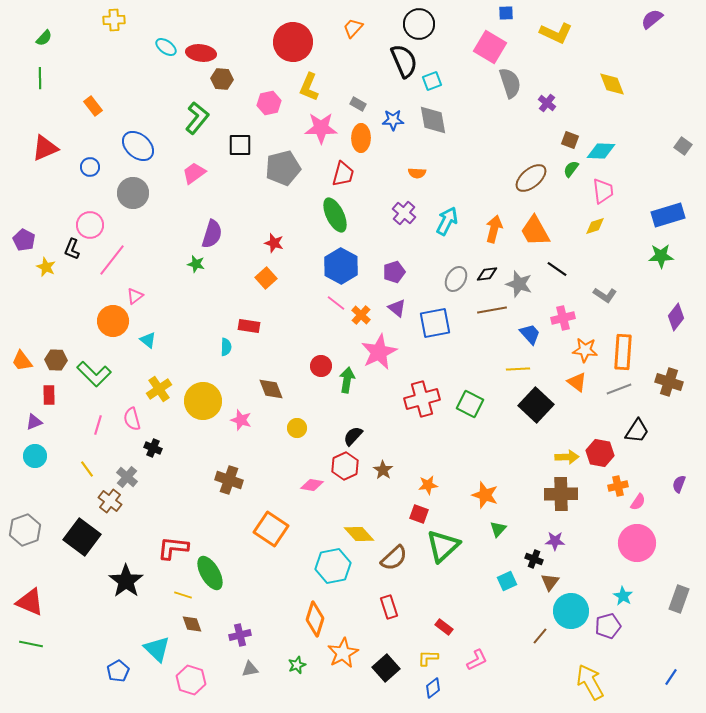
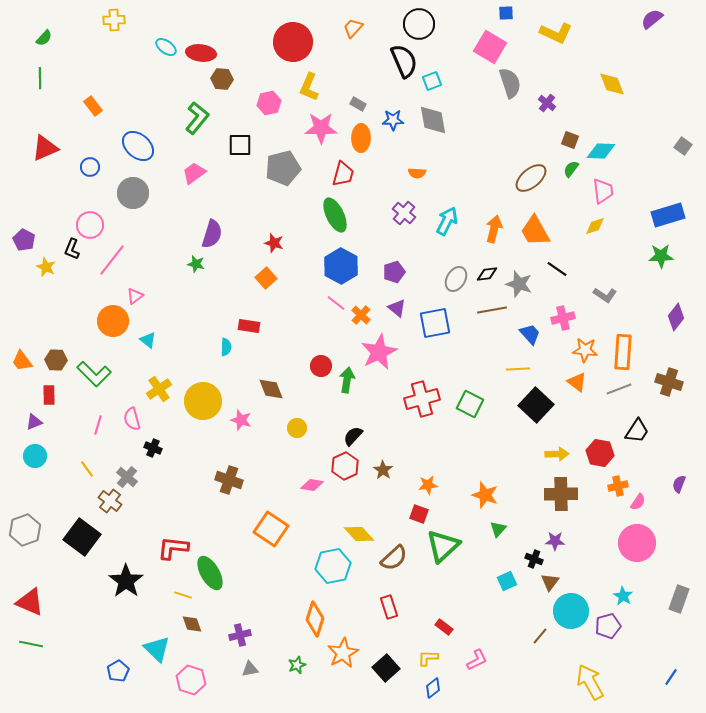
yellow arrow at (567, 457): moved 10 px left, 3 px up
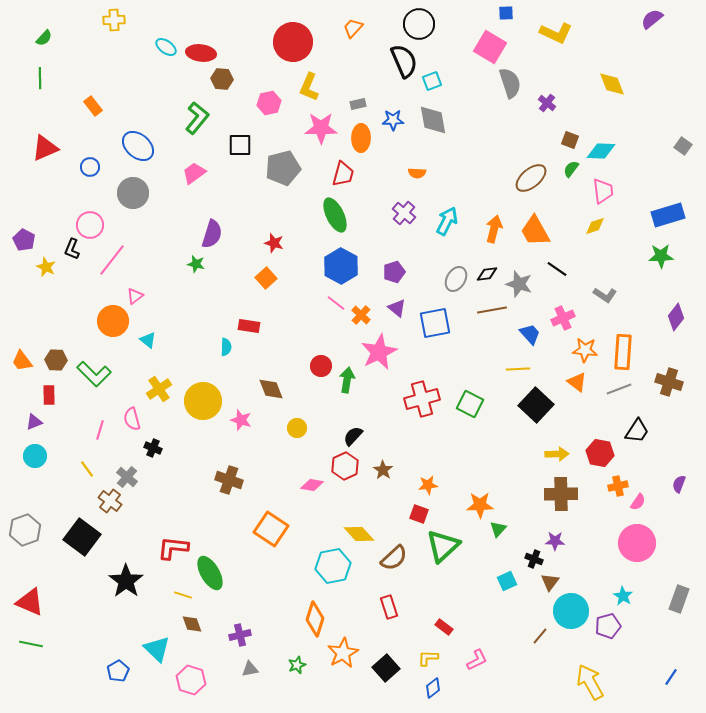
gray rectangle at (358, 104): rotated 42 degrees counterclockwise
pink cross at (563, 318): rotated 10 degrees counterclockwise
pink line at (98, 425): moved 2 px right, 5 px down
orange star at (485, 495): moved 5 px left, 10 px down; rotated 20 degrees counterclockwise
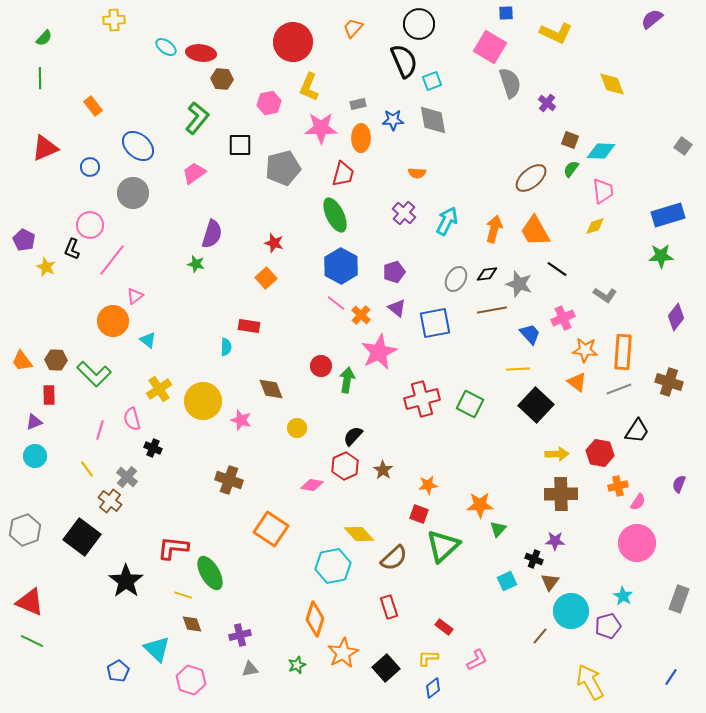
green line at (31, 644): moved 1 px right, 3 px up; rotated 15 degrees clockwise
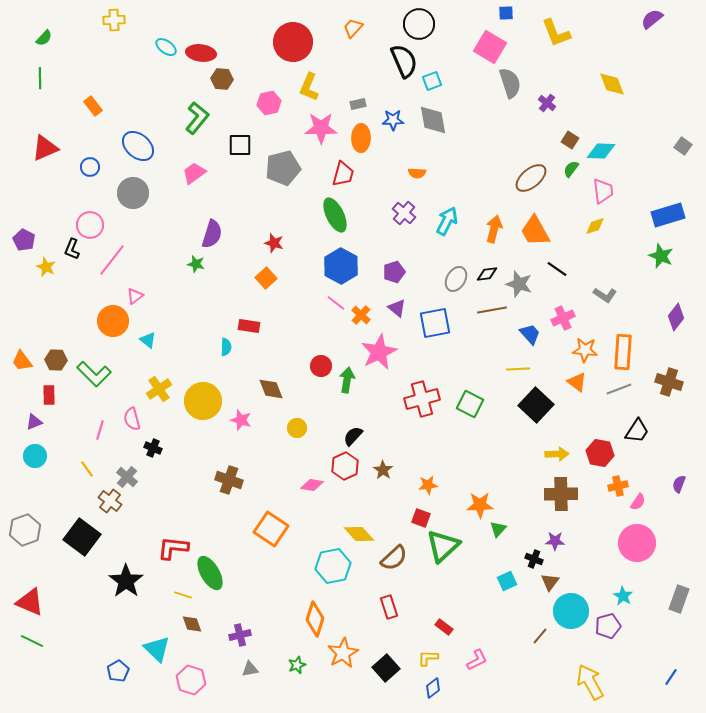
yellow L-shape at (556, 33): rotated 44 degrees clockwise
brown square at (570, 140): rotated 12 degrees clockwise
green star at (661, 256): rotated 25 degrees clockwise
red square at (419, 514): moved 2 px right, 4 px down
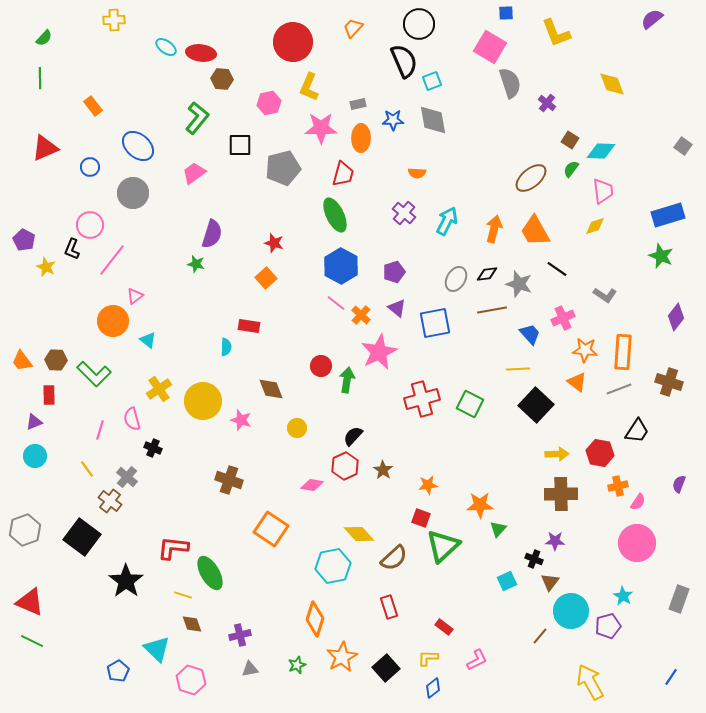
orange star at (343, 653): moved 1 px left, 4 px down
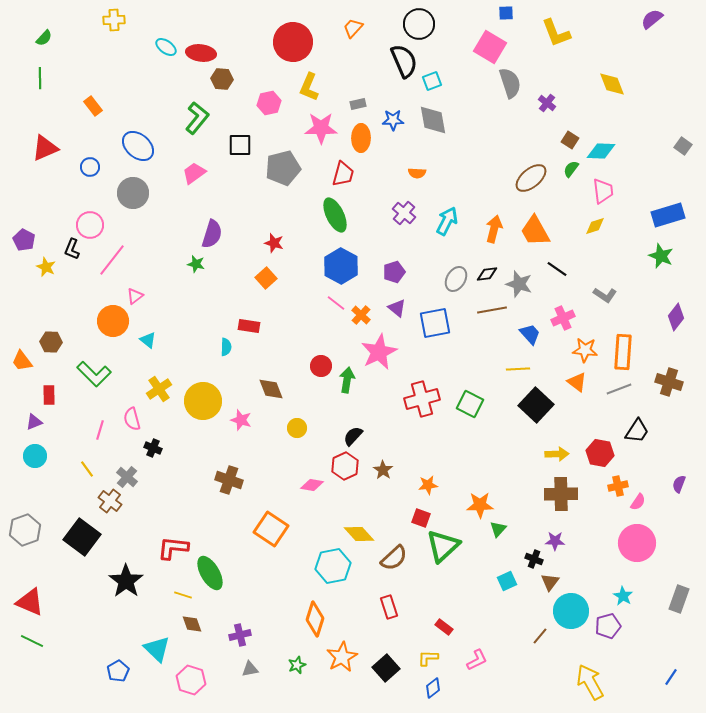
brown hexagon at (56, 360): moved 5 px left, 18 px up
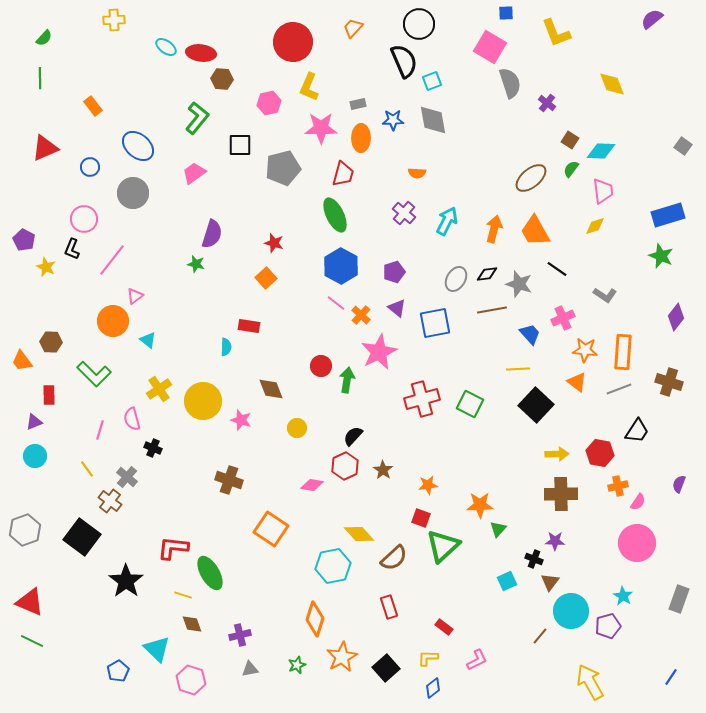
pink circle at (90, 225): moved 6 px left, 6 px up
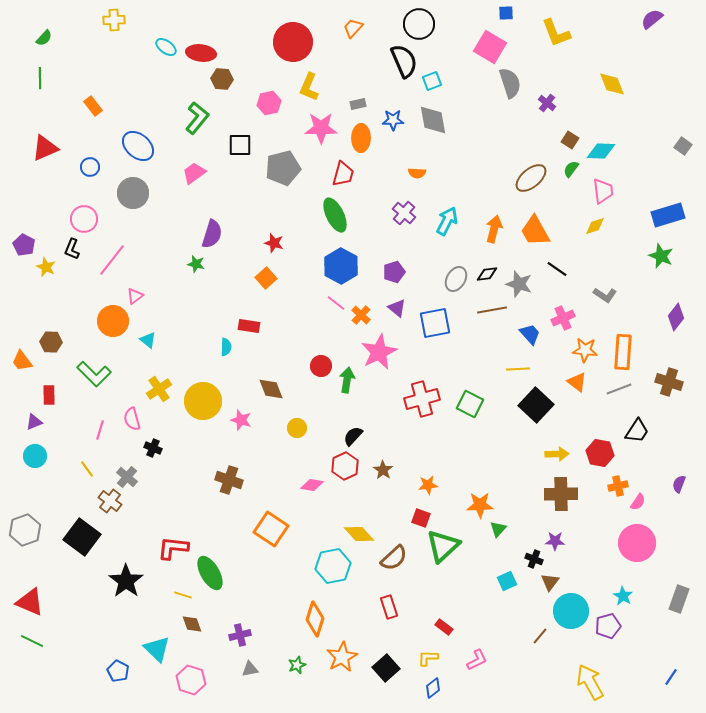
purple pentagon at (24, 240): moved 5 px down
blue pentagon at (118, 671): rotated 15 degrees counterclockwise
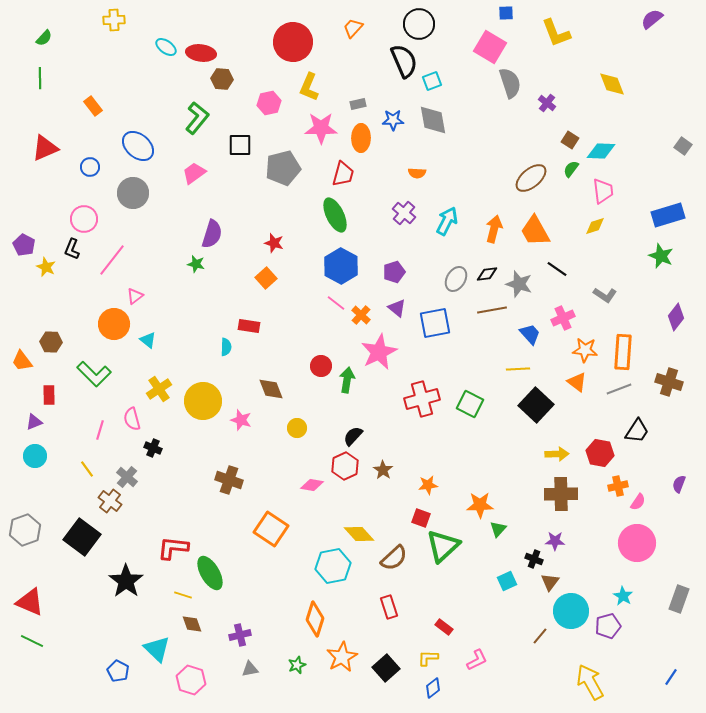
orange circle at (113, 321): moved 1 px right, 3 px down
